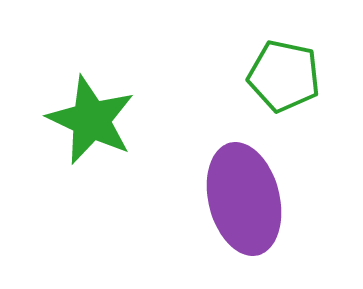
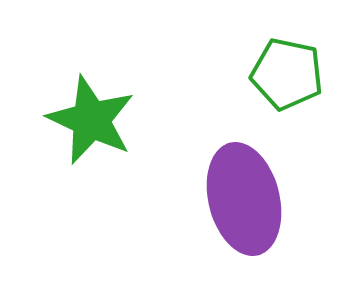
green pentagon: moved 3 px right, 2 px up
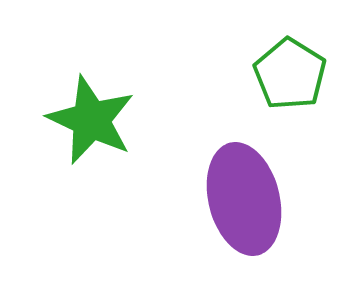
green pentagon: moved 3 px right; rotated 20 degrees clockwise
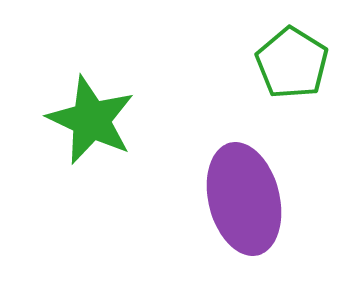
green pentagon: moved 2 px right, 11 px up
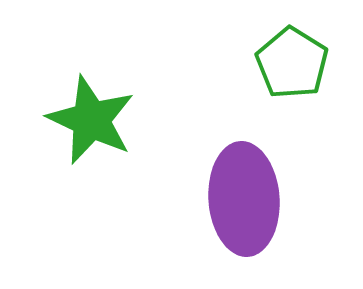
purple ellipse: rotated 10 degrees clockwise
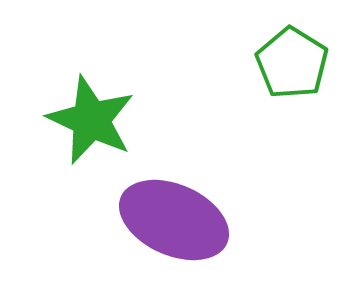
purple ellipse: moved 70 px left, 21 px down; rotated 62 degrees counterclockwise
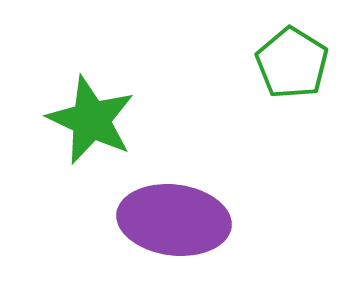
purple ellipse: rotated 17 degrees counterclockwise
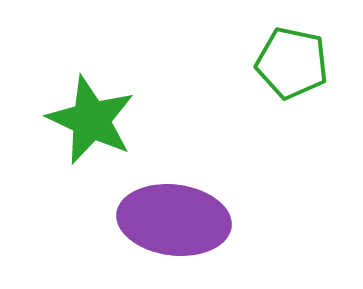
green pentagon: rotated 20 degrees counterclockwise
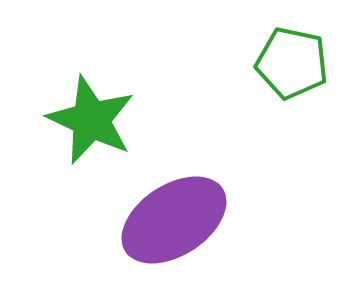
purple ellipse: rotated 40 degrees counterclockwise
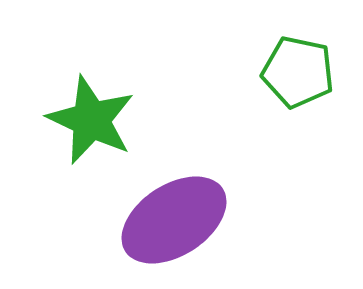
green pentagon: moved 6 px right, 9 px down
